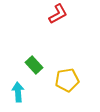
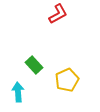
yellow pentagon: rotated 15 degrees counterclockwise
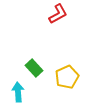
green rectangle: moved 3 px down
yellow pentagon: moved 3 px up
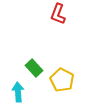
red L-shape: rotated 140 degrees clockwise
yellow pentagon: moved 5 px left, 3 px down; rotated 20 degrees counterclockwise
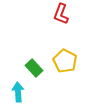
red L-shape: moved 3 px right
yellow pentagon: moved 3 px right, 19 px up
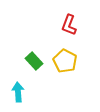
red L-shape: moved 8 px right, 11 px down
green rectangle: moved 7 px up
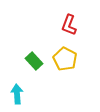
yellow pentagon: moved 2 px up
cyan arrow: moved 1 px left, 2 px down
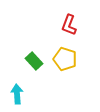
yellow pentagon: rotated 10 degrees counterclockwise
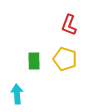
green rectangle: rotated 42 degrees clockwise
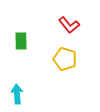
red L-shape: rotated 60 degrees counterclockwise
green rectangle: moved 13 px left, 20 px up
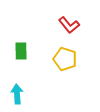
green rectangle: moved 10 px down
